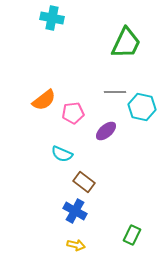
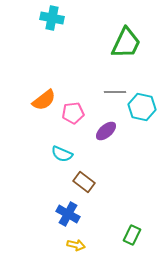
blue cross: moved 7 px left, 3 px down
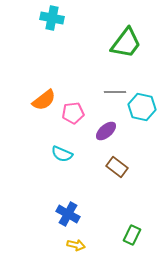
green trapezoid: rotated 12 degrees clockwise
brown rectangle: moved 33 px right, 15 px up
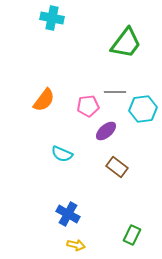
orange semicircle: rotated 15 degrees counterclockwise
cyan hexagon: moved 1 px right, 2 px down; rotated 20 degrees counterclockwise
pink pentagon: moved 15 px right, 7 px up
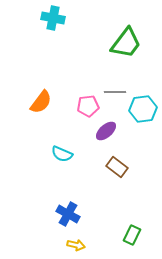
cyan cross: moved 1 px right
orange semicircle: moved 3 px left, 2 px down
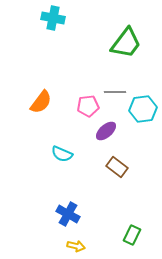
yellow arrow: moved 1 px down
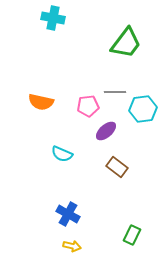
orange semicircle: rotated 65 degrees clockwise
yellow arrow: moved 4 px left
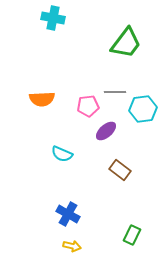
orange semicircle: moved 1 px right, 3 px up; rotated 15 degrees counterclockwise
brown rectangle: moved 3 px right, 3 px down
